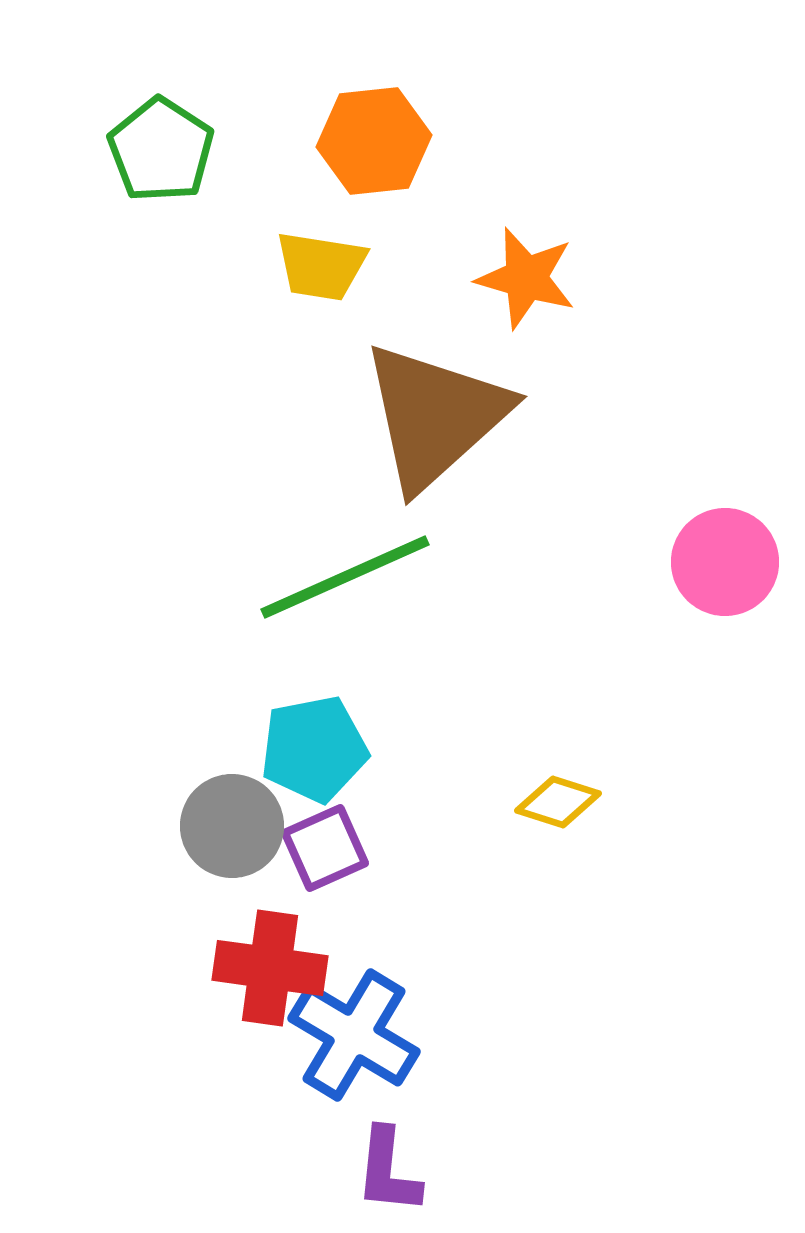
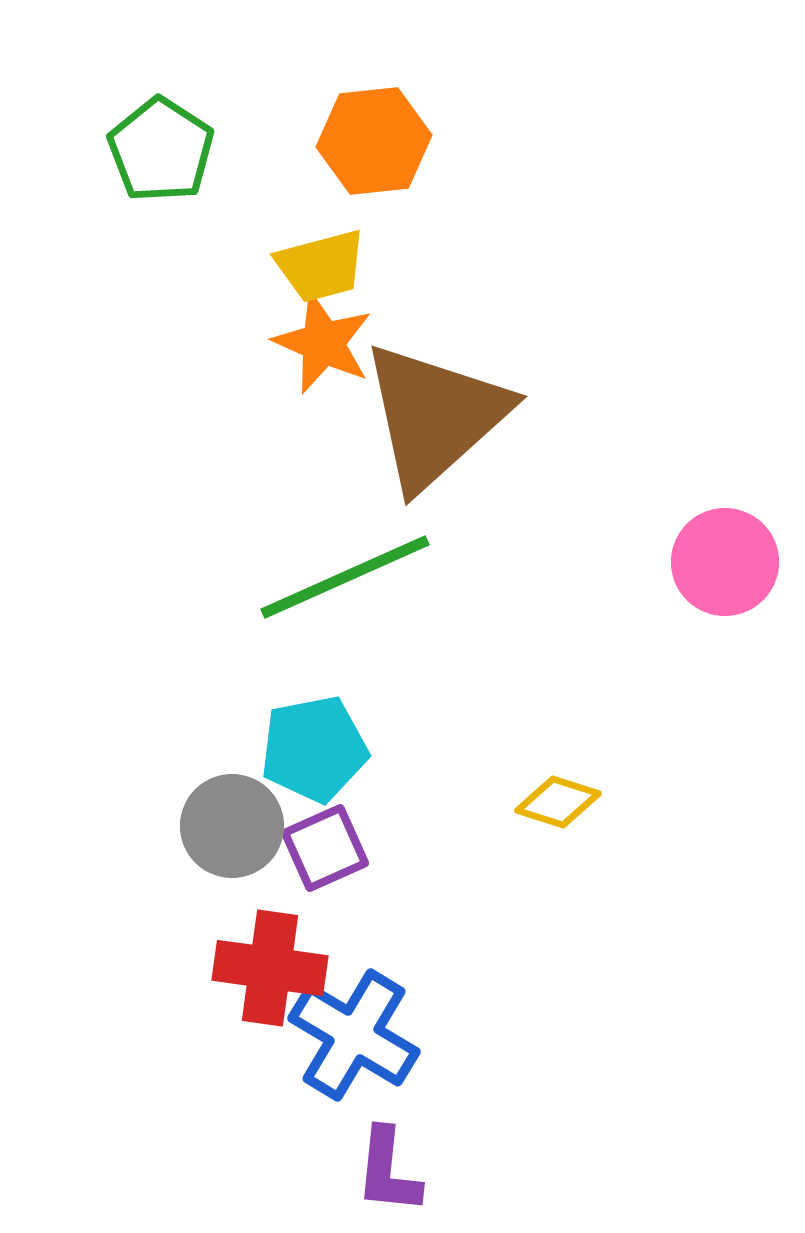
yellow trapezoid: rotated 24 degrees counterclockwise
orange star: moved 203 px left, 65 px down; rotated 8 degrees clockwise
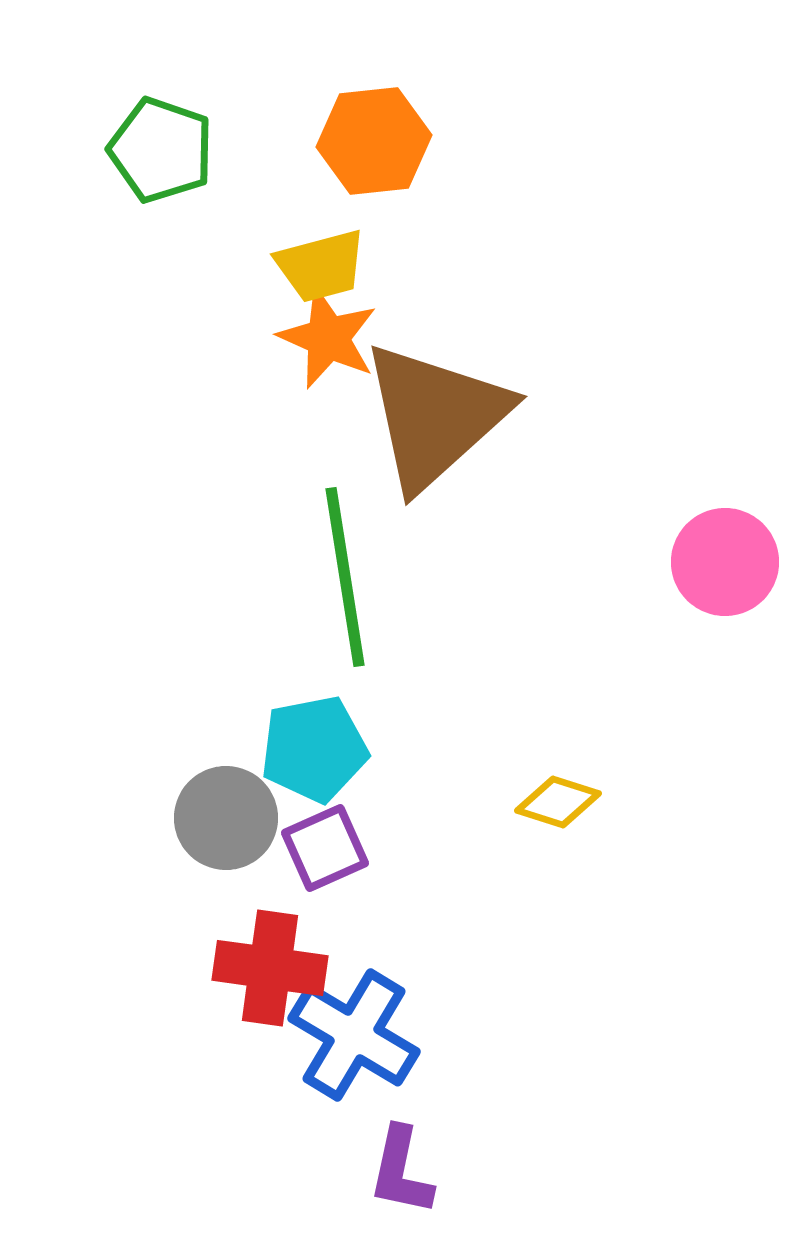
green pentagon: rotated 14 degrees counterclockwise
orange star: moved 5 px right, 5 px up
green line: rotated 75 degrees counterclockwise
gray circle: moved 6 px left, 8 px up
purple L-shape: moved 13 px right; rotated 6 degrees clockwise
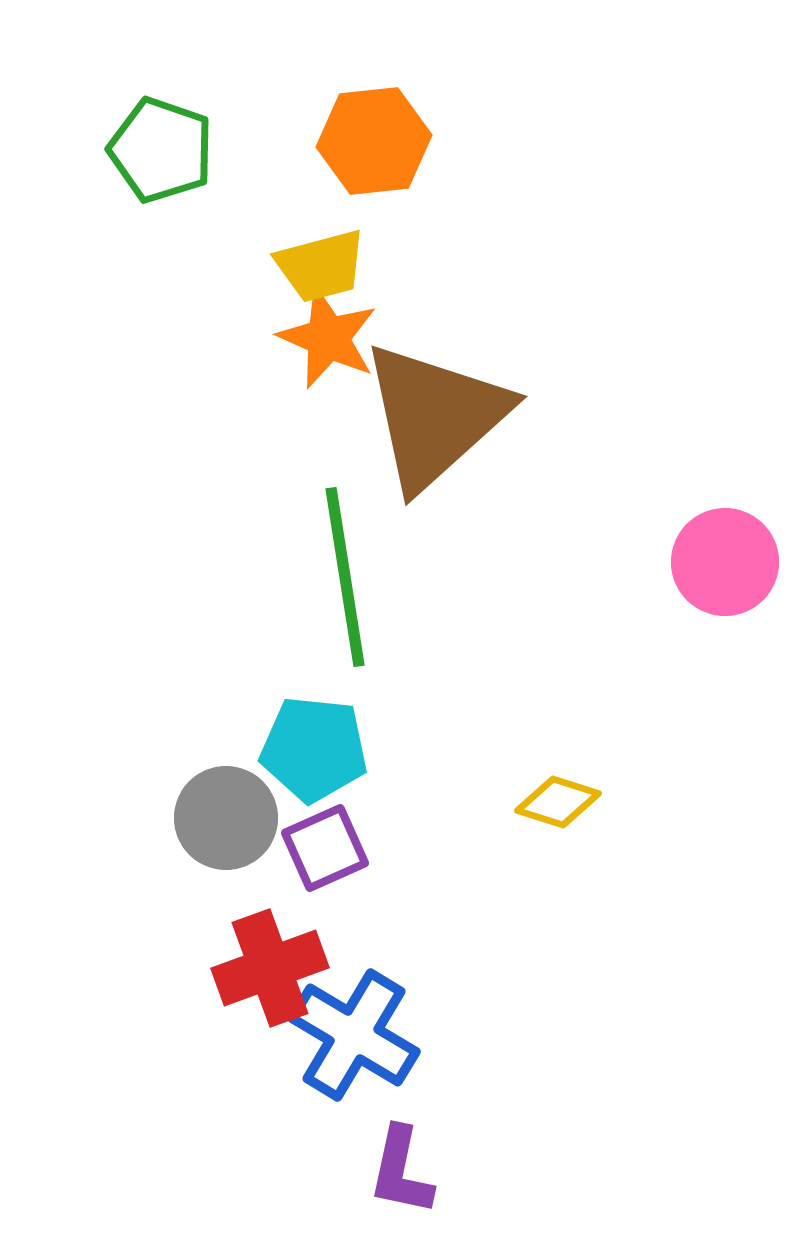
cyan pentagon: rotated 17 degrees clockwise
red cross: rotated 28 degrees counterclockwise
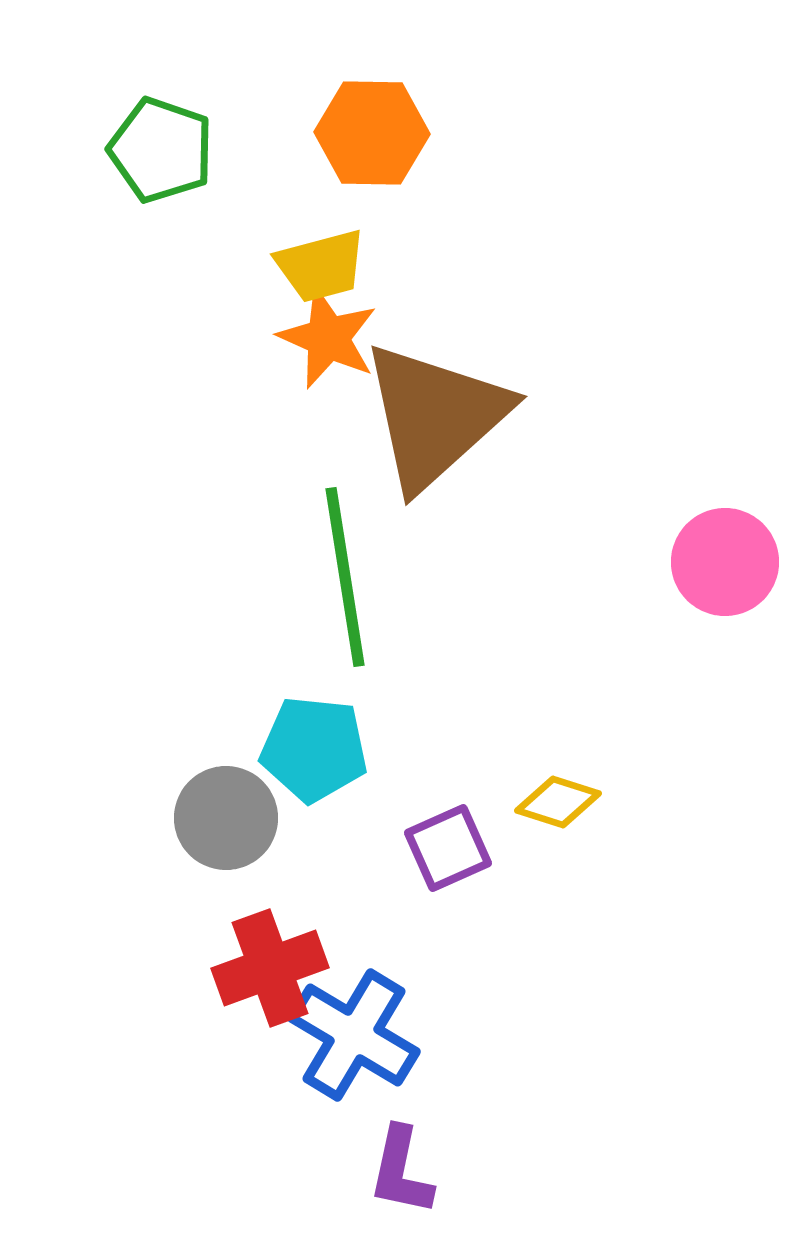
orange hexagon: moved 2 px left, 8 px up; rotated 7 degrees clockwise
purple square: moved 123 px right
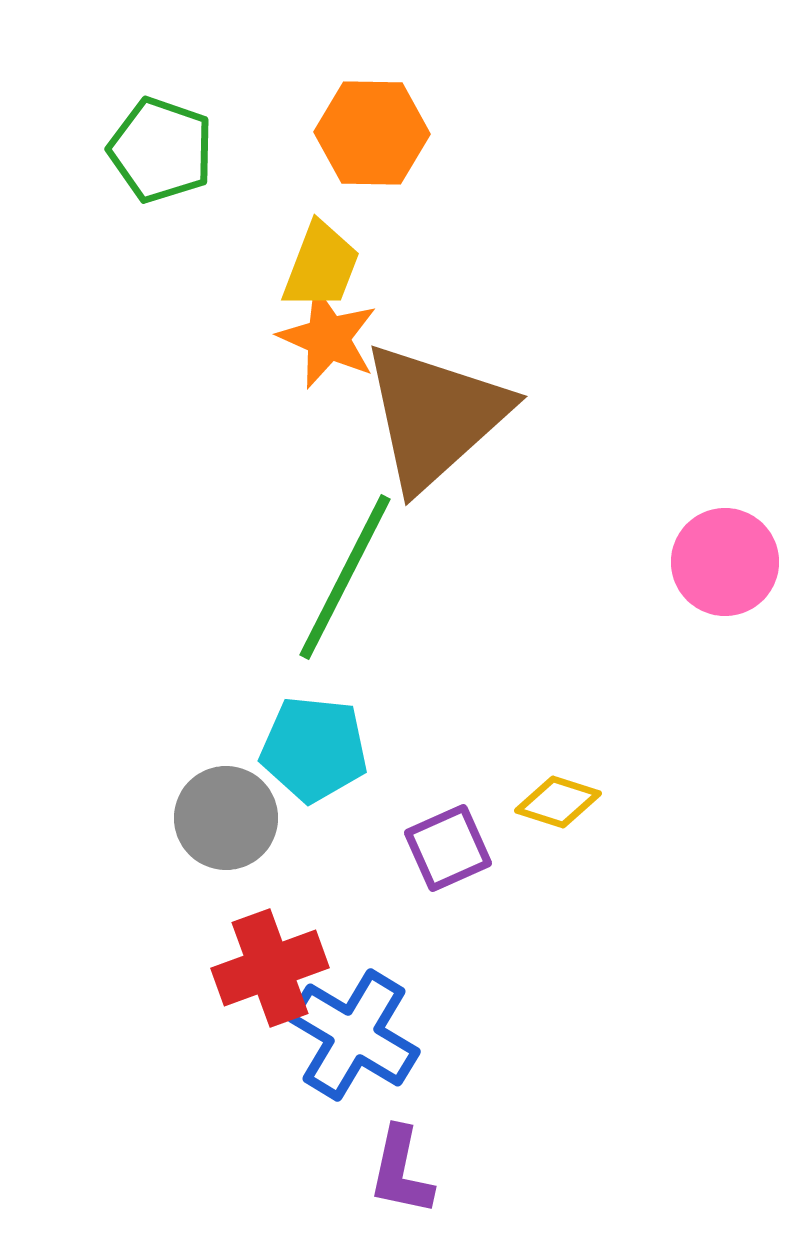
yellow trapezoid: rotated 54 degrees counterclockwise
green line: rotated 36 degrees clockwise
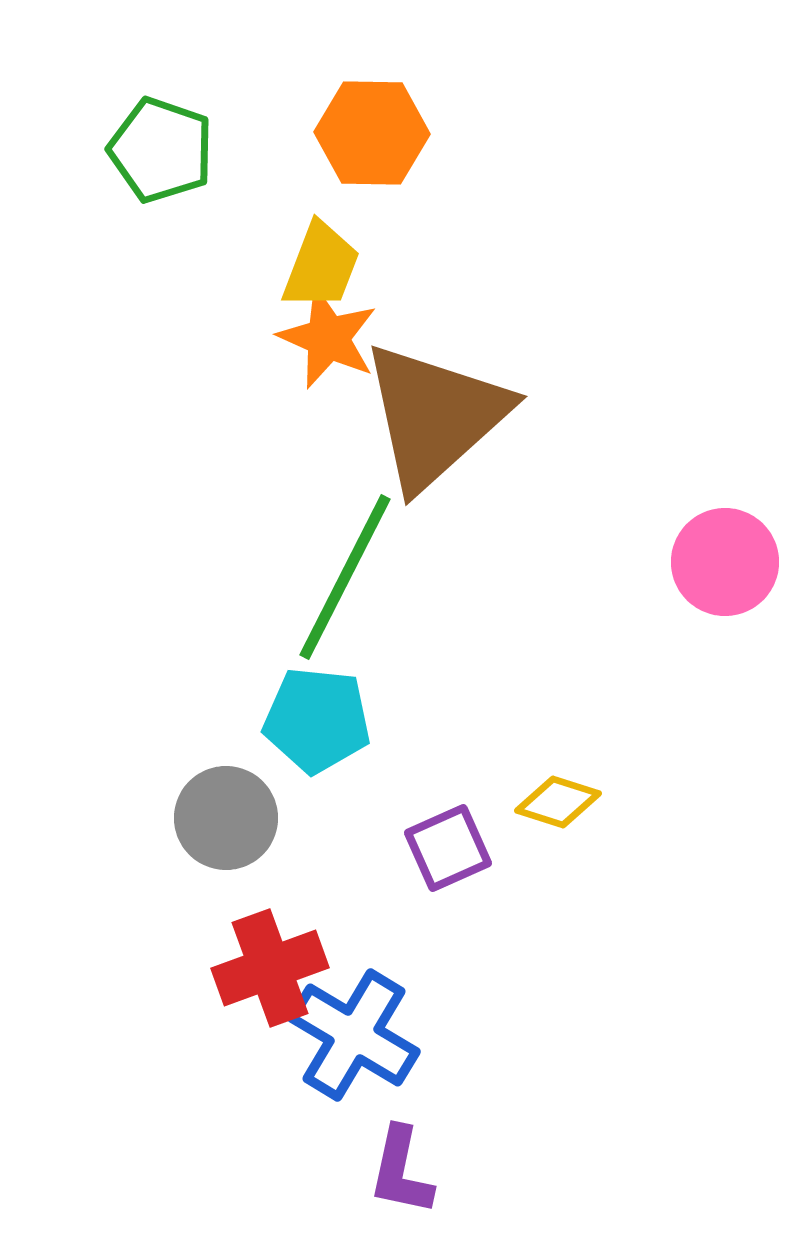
cyan pentagon: moved 3 px right, 29 px up
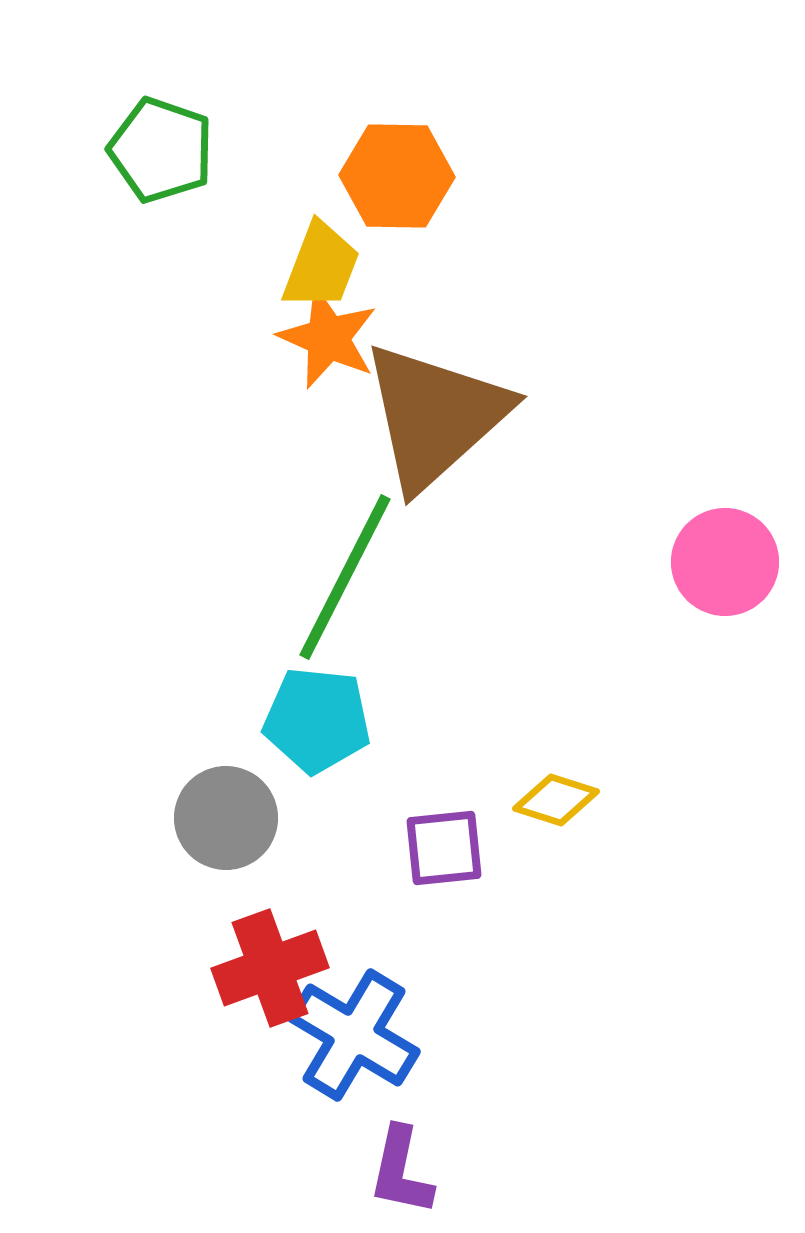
orange hexagon: moved 25 px right, 43 px down
yellow diamond: moved 2 px left, 2 px up
purple square: moved 4 px left; rotated 18 degrees clockwise
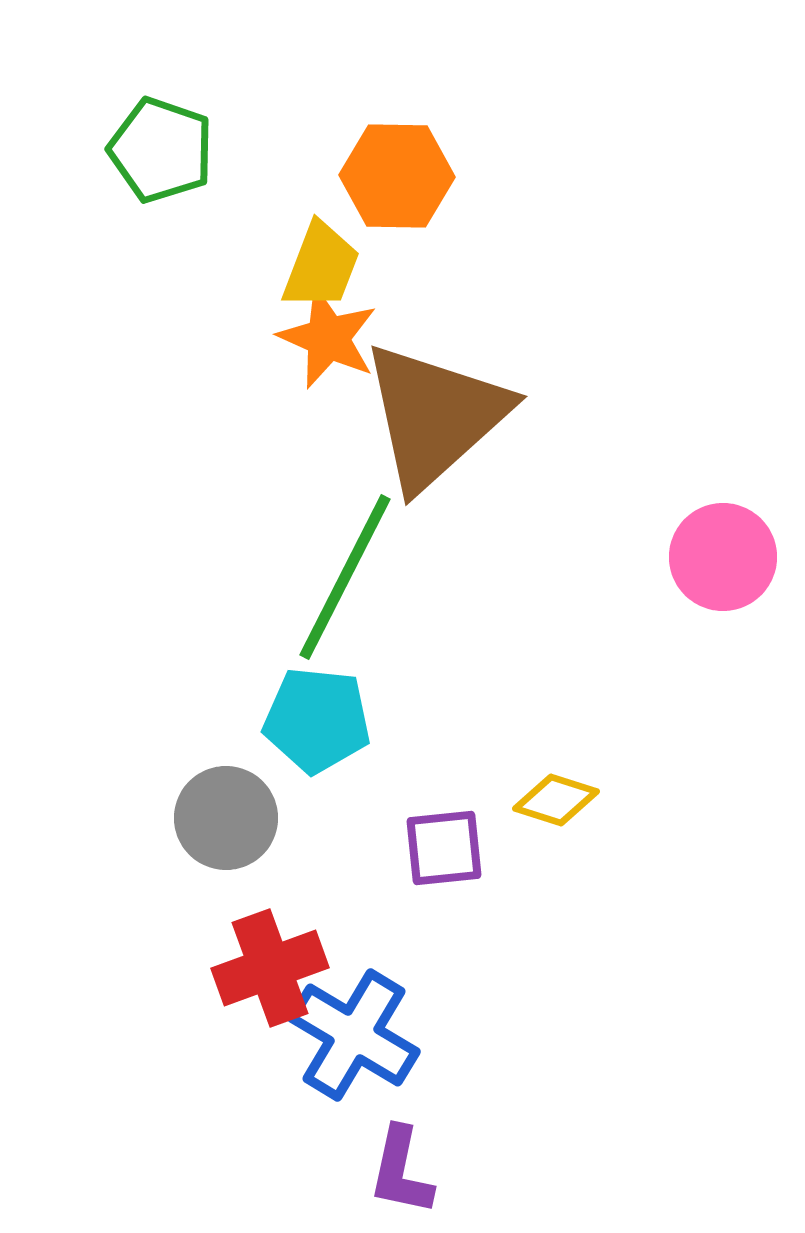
pink circle: moved 2 px left, 5 px up
